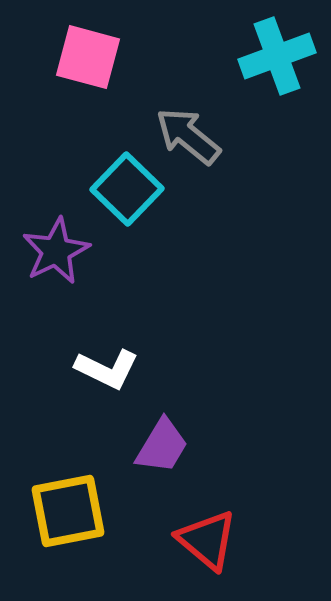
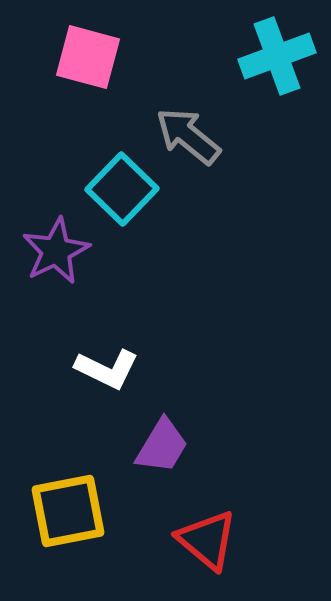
cyan square: moved 5 px left
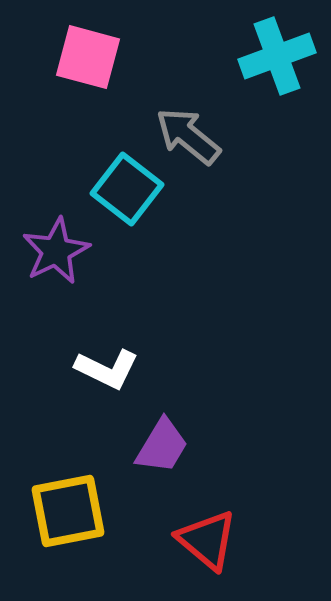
cyan square: moved 5 px right; rotated 6 degrees counterclockwise
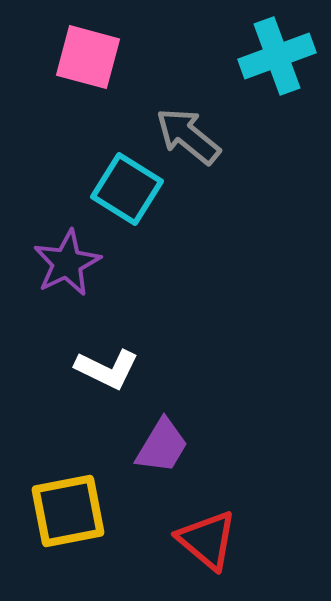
cyan square: rotated 6 degrees counterclockwise
purple star: moved 11 px right, 12 px down
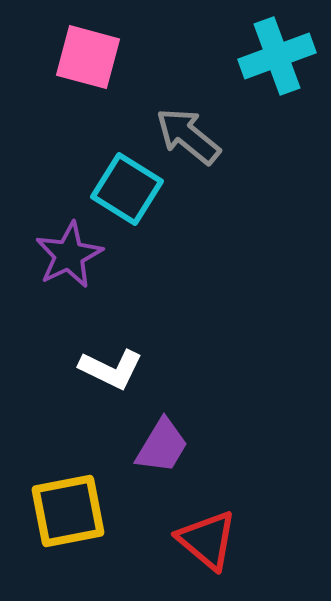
purple star: moved 2 px right, 8 px up
white L-shape: moved 4 px right
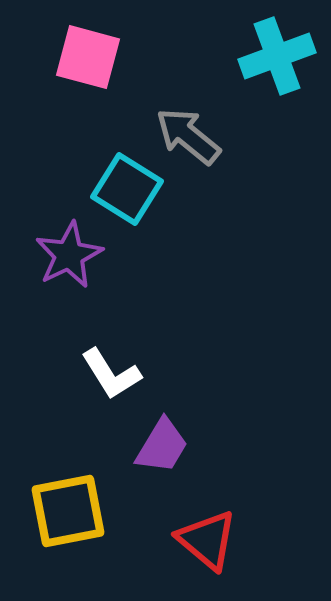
white L-shape: moved 5 px down; rotated 32 degrees clockwise
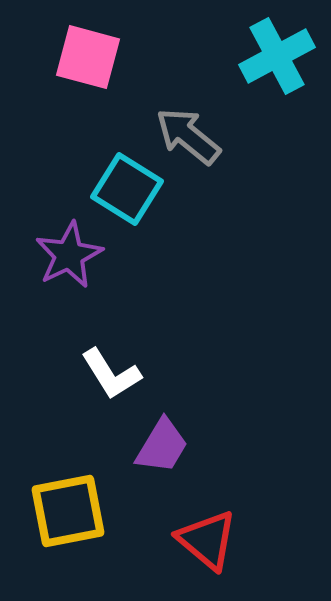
cyan cross: rotated 8 degrees counterclockwise
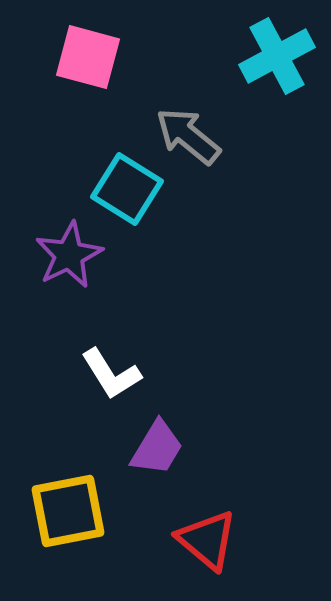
purple trapezoid: moved 5 px left, 2 px down
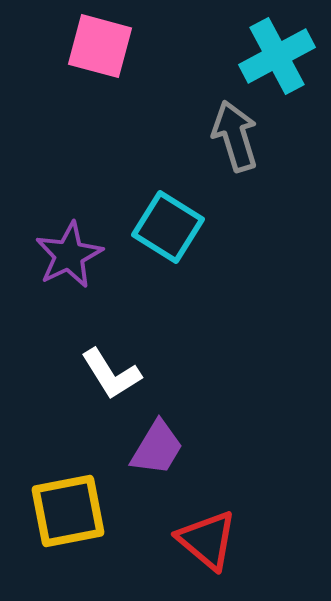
pink square: moved 12 px right, 11 px up
gray arrow: moved 47 px right; rotated 34 degrees clockwise
cyan square: moved 41 px right, 38 px down
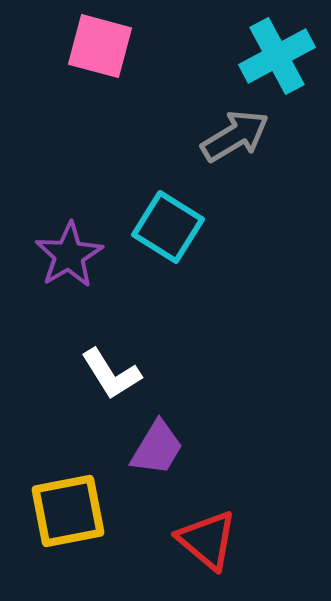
gray arrow: rotated 76 degrees clockwise
purple star: rotated 4 degrees counterclockwise
